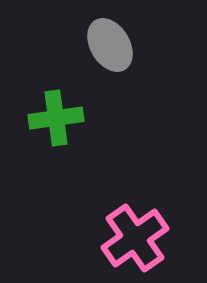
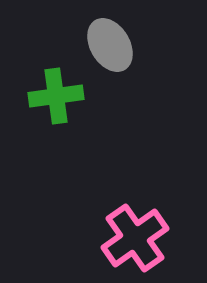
green cross: moved 22 px up
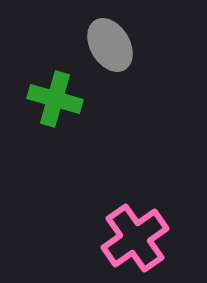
green cross: moved 1 px left, 3 px down; rotated 24 degrees clockwise
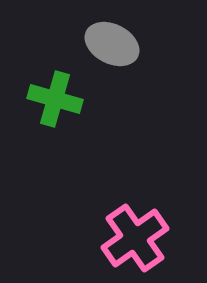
gray ellipse: moved 2 px right, 1 px up; rotated 32 degrees counterclockwise
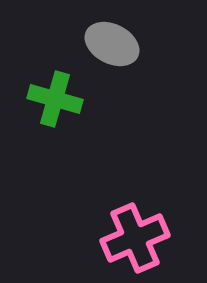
pink cross: rotated 12 degrees clockwise
